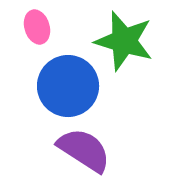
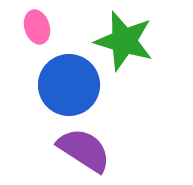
blue circle: moved 1 px right, 1 px up
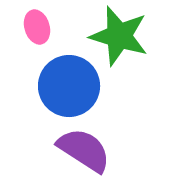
green star: moved 5 px left, 5 px up
blue circle: moved 1 px down
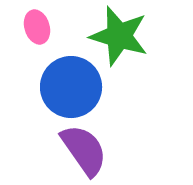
blue circle: moved 2 px right, 1 px down
purple semicircle: rotated 22 degrees clockwise
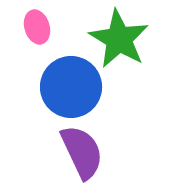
green star: moved 3 px down; rotated 14 degrees clockwise
purple semicircle: moved 2 px left, 2 px down; rotated 10 degrees clockwise
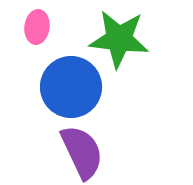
pink ellipse: rotated 24 degrees clockwise
green star: rotated 24 degrees counterclockwise
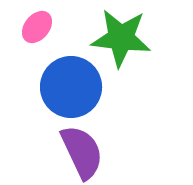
pink ellipse: rotated 32 degrees clockwise
green star: moved 2 px right, 1 px up
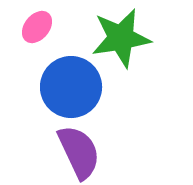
green star: rotated 16 degrees counterclockwise
purple semicircle: moved 3 px left
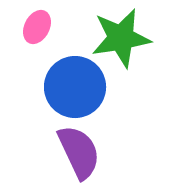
pink ellipse: rotated 12 degrees counterclockwise
blue circle: moved 4 px right
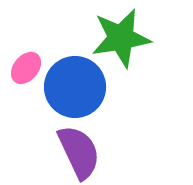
pink ellipse: moved 11 px left, 41 px down; rotated 12 degrees clockwise
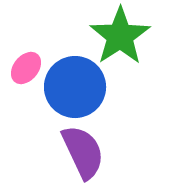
green star: moved 1 px left, 2 px up; rotated 24 degrees counterclockwise
purple semicircle: moved 4 px right
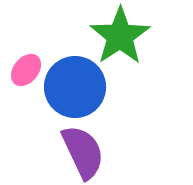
pink ellipse: moved 2 px down
